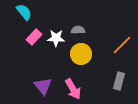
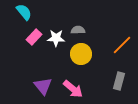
pink arrow: rotated 20 degrees counterclockwise
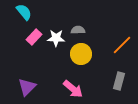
purple triangle: moved 16 px left, 1 px down; rotated 24 degrees clockwise
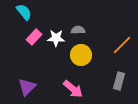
yellow circle: moved 1 px down
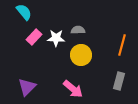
orange line: rotated 30 degrees counterclockwise
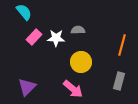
yellow circle: moved 7 px down
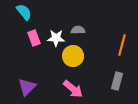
pink rectangle: moved 1 px down; rotated 63 degrees counterclockwise
yellow circle: moved 8 px left, 6 px up
gray rectangle: moved 2 px left
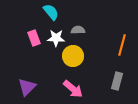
cyan semicircle: moved 27 px right
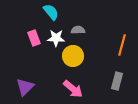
purple triangle: moved 2 px left
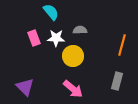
gray semicircle: moved 2 px right
purple triangle: rotated 30 degrees counterclockwise
